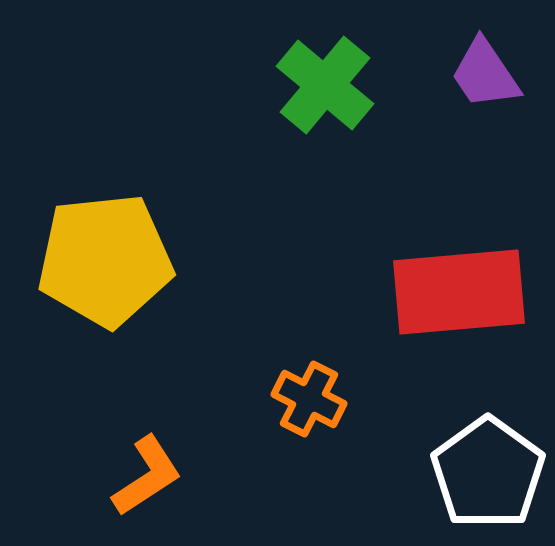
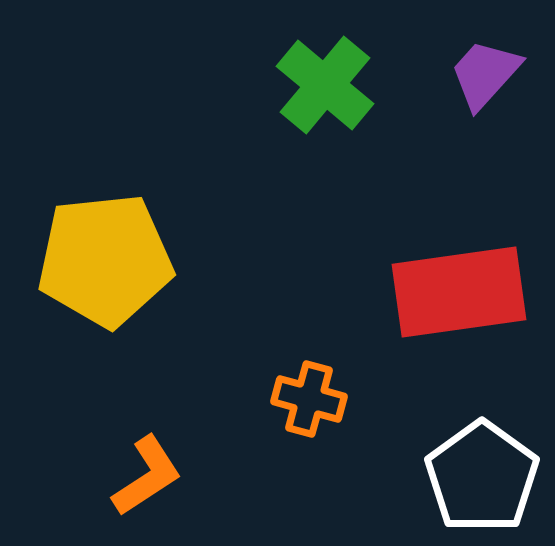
purple trapezoid: rotated 76 degrees clockwise
red rectangle: rotated 3 degrees counterclockwise
orange cross: rotated 12 degrees counterclockwise
white pentagon: moved 6 px left, 4 px down
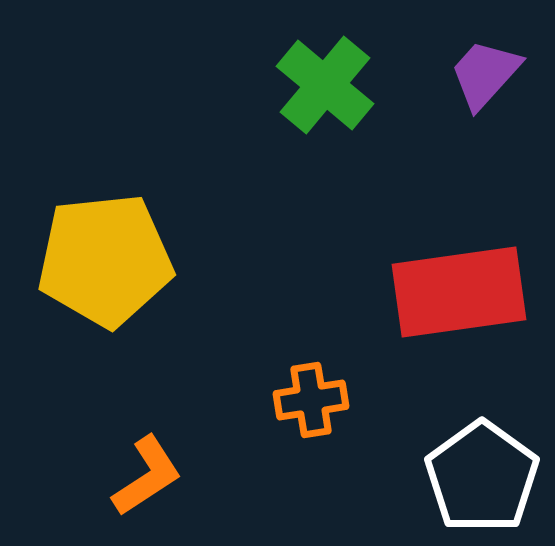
orange cross: moved 2 px right, 1 px down; rotated 24 degrees counterclockwise
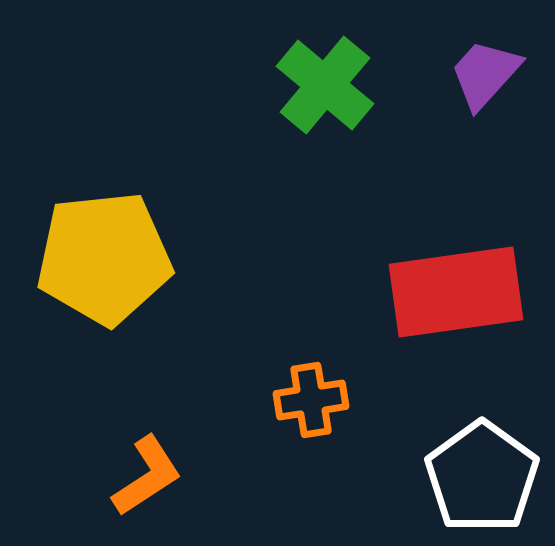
yellow pentagon: moved 1 px left, 2 px up
red rectangle: moved 3 px left
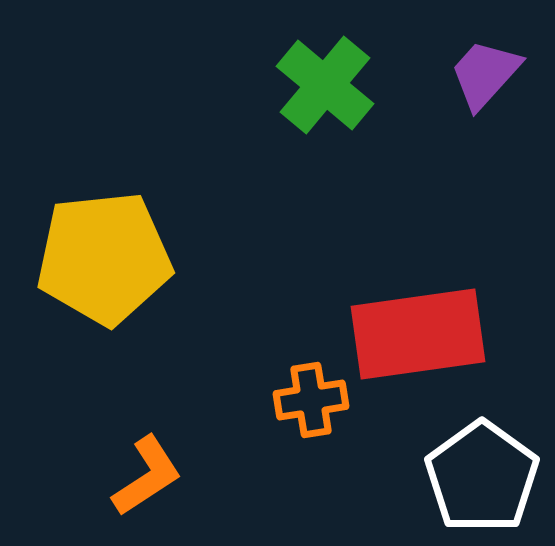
red rectangle: moved 38 px left, 42 px down
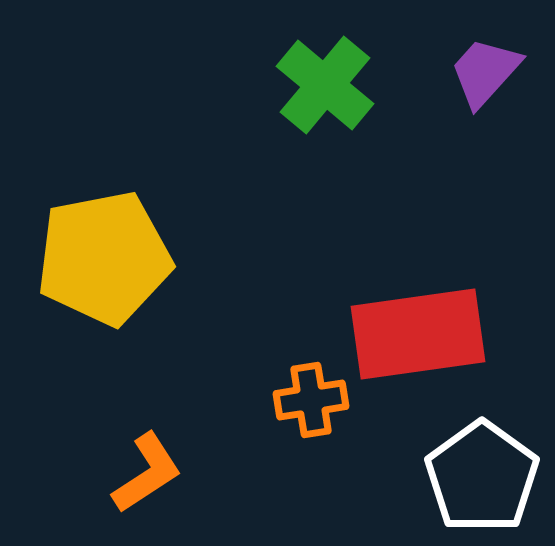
purple trapezoid: moved 2 px up
yellow pentagon: rotated 5 degrees counterclockwise
orange L-shape: moved 3 px up
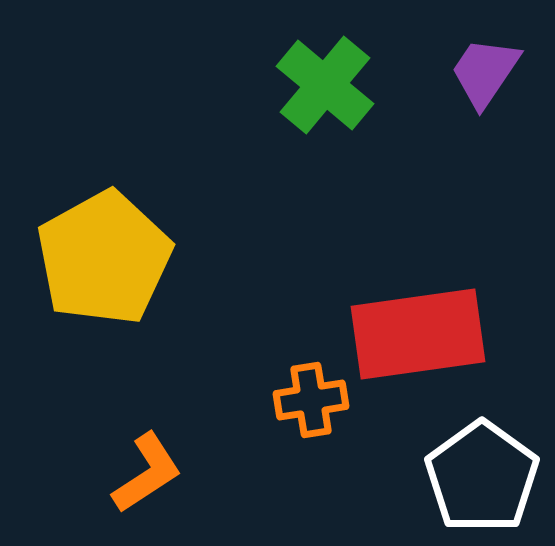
purple trapezoid: rotated 8 degrees counterclockwise
yellow pentagon: rotated 18 degrees counterclockwise
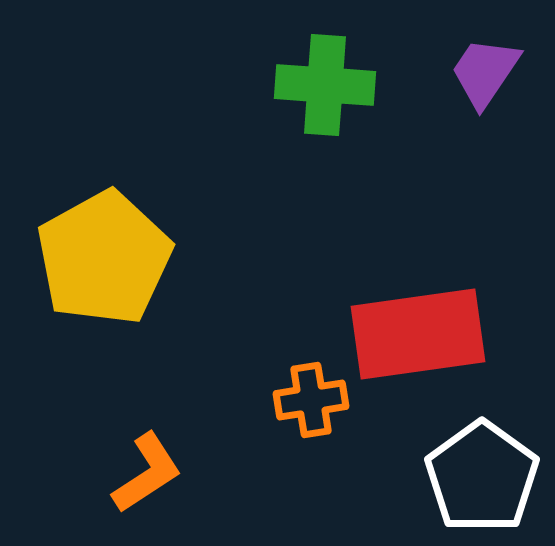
green cross: rotated 36 degrees counterclockwise
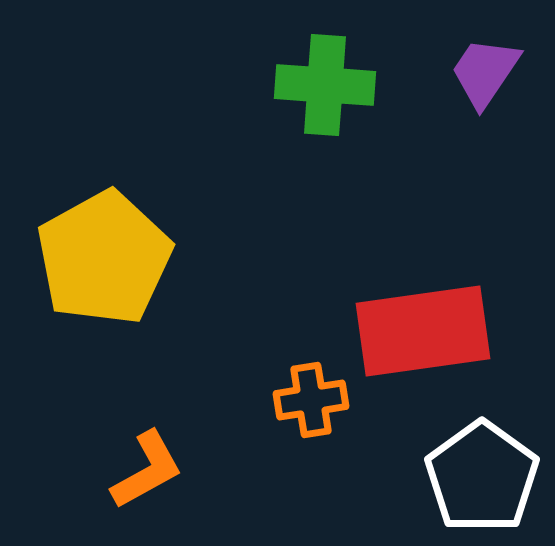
red rectangle: moved 5 px right, 3 px up
orange L-shape: moved 3 px up; rotated 4 degrees clockwise
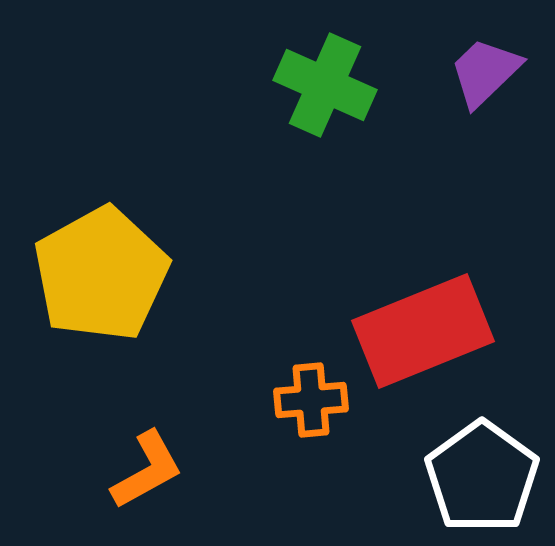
purple trapezoid: rotated 12 degrees clockwise
green cross: rotated 20 degrees clockwise
yellow pentagon: moved 3 px left, 16 px down
red rectangle: rotated 14 degrees counterclockwise
orange cross: rotated 4 degrees clockwise
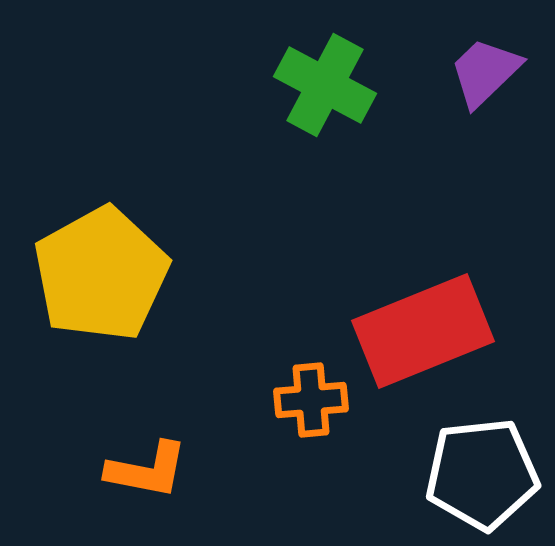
green cross: rotated 4 degrees clockwise
orange L-shape: rotated 40 degrees clockwise
white pentagon: moved 3 px up; rotated 30 degrees clockwise
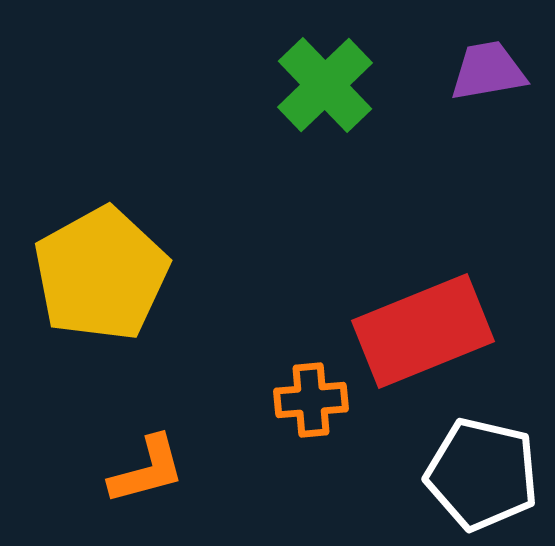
purple trapezoid: moved 3 px right, 1 px up; rotated 34 degrees clockwise
green cross: rotated 18 degrees clockwise
orange L-shape: rotated 26 degrees counterclockwise
white pentagon: rotated 19 degrees clockwise
